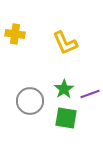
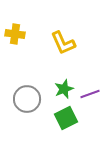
yellow L-shape: moved 2 px left
green star: rotated 12 degrees clockwise
gray circle: moved 3 px left, 2 px up
green square: rotated 35 degrees counterclockwise
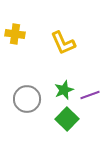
green star: moved 1 px down
purple line: moved 1 px down
green square: moved 1 px right, 1 px down; rotated 20 degrees counterclockwise
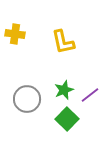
yellow L-shape: moved 1 px up; rotated 12 degrees clockwise
purple line: rotated 18 degrees counterclockwise
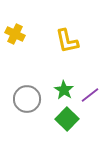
yellow cross: rotated 18 degrees clockwise
yellow L-shape: moved 4 px right, 1 px up
green star: rotated 18 degrees counterclockwise
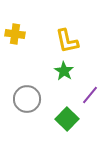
yellow cross: rotated 18 degrees counterclockwise
green star: moved 19 px up
purple line: rotated 12 degrees counterclockwise
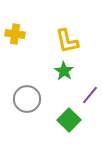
green square: moved 2 px right, 1 px down
